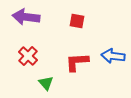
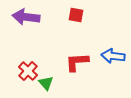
red square: moved 1 px left, 6 px up
red cross: moved 15 px down
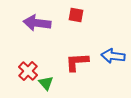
purple arrow: moved 11 px right, 6 px down
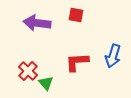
blue arrow: rotated 80 degrees counterclockwise
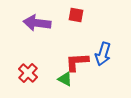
blue arrow: moved 10 px left, 2 px up
red cross: moved 2 px down
green triangle: moved 19 px right, 4 px up; rotated 21 degrees counterclockwise
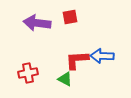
red square: moved 6 px left, 2 px down; rotated 21 degrees counterclockwise
blue arrow: moved 1 px left, 2 px down; rotated 75 degrees clockwise
red L-shape: moved 2 px up
red cross: rotated 36 degrees clockwise
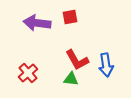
blue arrow: moved 4 px right, 9 px down; rotated 100 degrees counterclockwise
red L-shape: rotated 115 degrees counterclockwise
red cross: rotated 30 degrees counterclockwise
green triangle: moved 6 px right; rotated 21 degrees counterclockwise
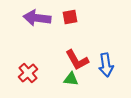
purple arrow: moved 5 px up
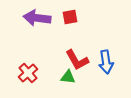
blue arrow: moved 3 px up
green triangle: moved 3 px left, 2 px up
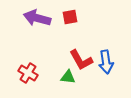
purple arrow: rotated 8 degrees clockwise
red L-shape: moved 4 px right
red cross: rotated 18 degrees counterclockwise
